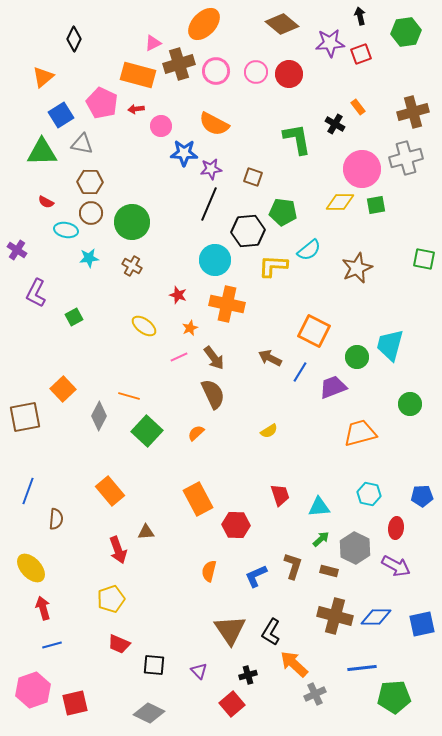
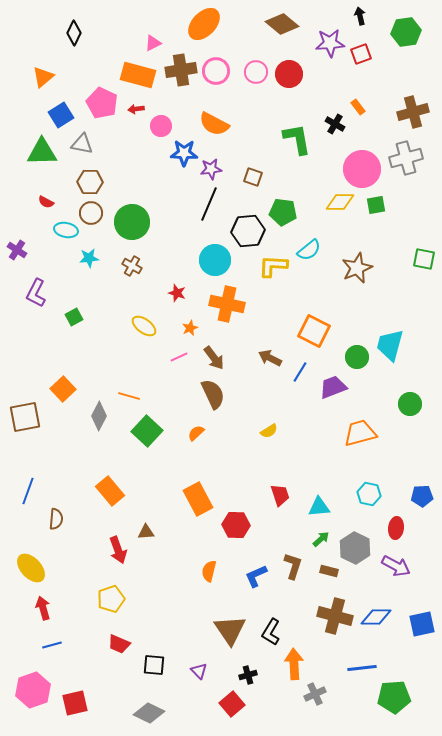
black diamond at (74, 39): moved 6 px up
brown cross at (179, 64): moved 2 px right, 6 px down; rotated 8 degrees clockwise
red star at (178, 295): moved 1 px left, 2 px up
orange arrow at (294, 664): rotated 44 degrees clockwise
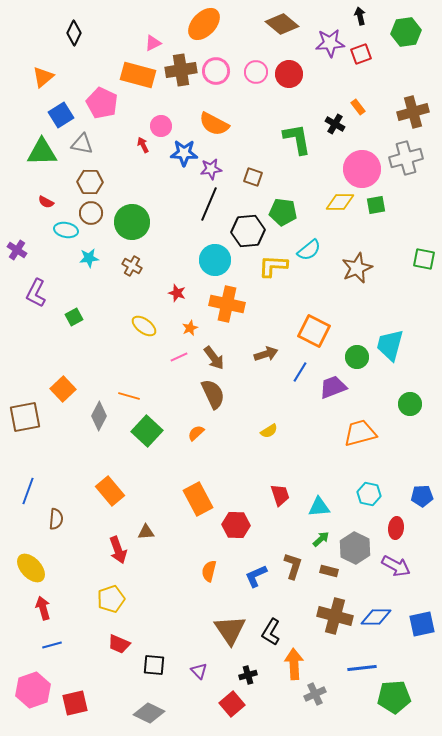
red arrow at (136, 109): moved 7 px right, 36 px down; rotated 70 degrees clockwise
brown arrow at (270, 358): moved 4 px left, 4 px up; rotated 135 degrees clockwise
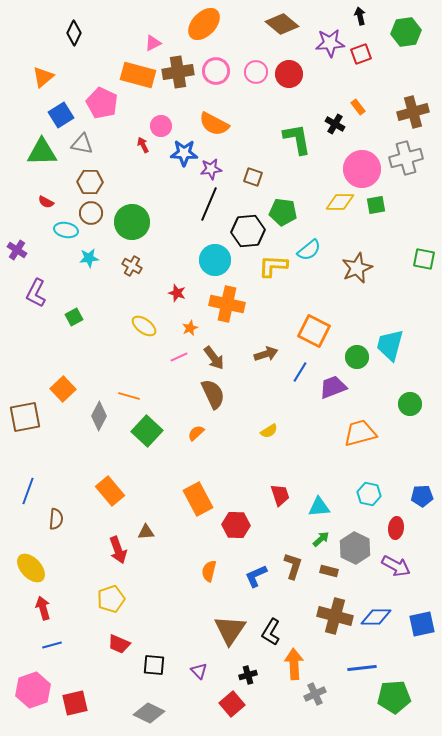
brown cross at (181, 70): moved 3 px left, 2 px down
brown triangle at (230, 630): rotated 8 degrees clockwise
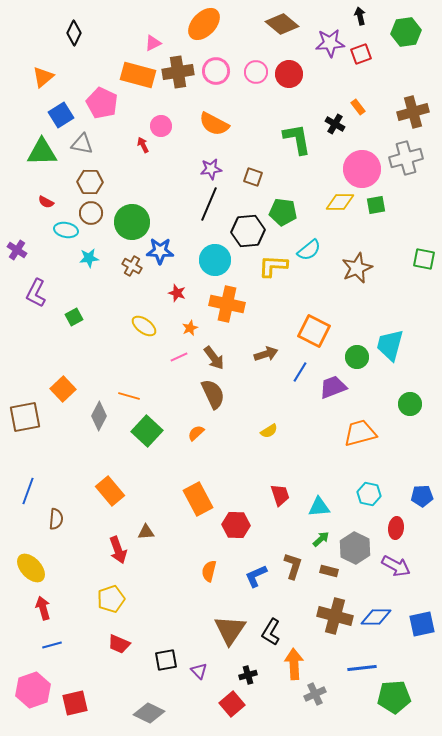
blue star at (184, 153): moved 24 px left, 98 px down
black square at (154, 665): moved 12 px right, 5 px up; rotated 15 degrees counterclockwise
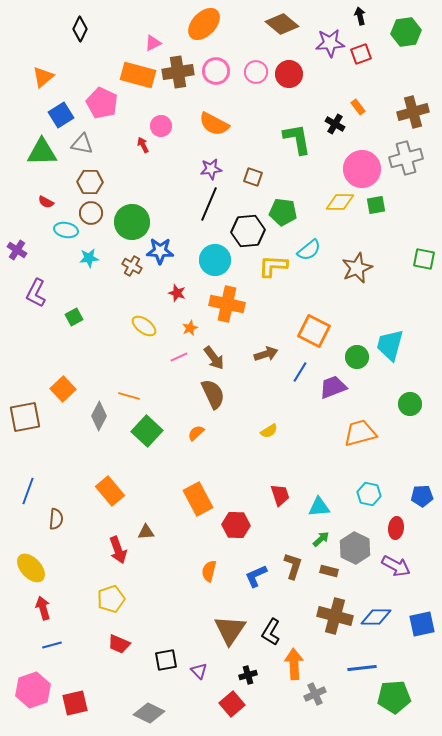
black diamond at (74, 33): moved 6 px right, 4 px up
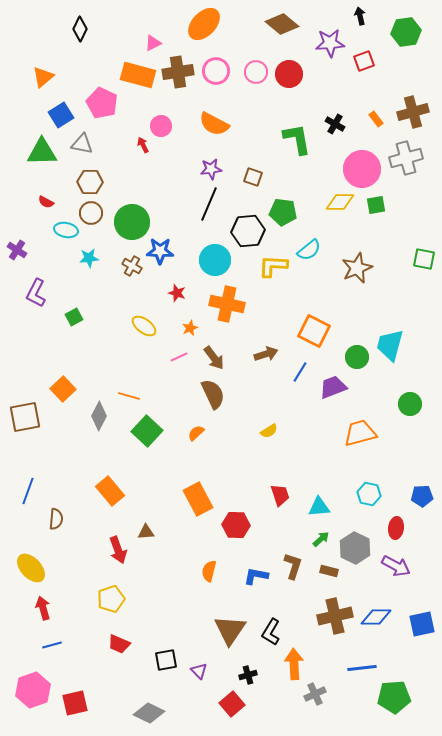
red square at (361, 54): moved 3 px right, 7 px down
orange rectangle at (358, 107): moved 18 px right, 12 px down
blue L-shape at (256, 576): rotated 35 degrees clockwise
brown cross at (335, 616): rotated 28 degrees counterclockwise
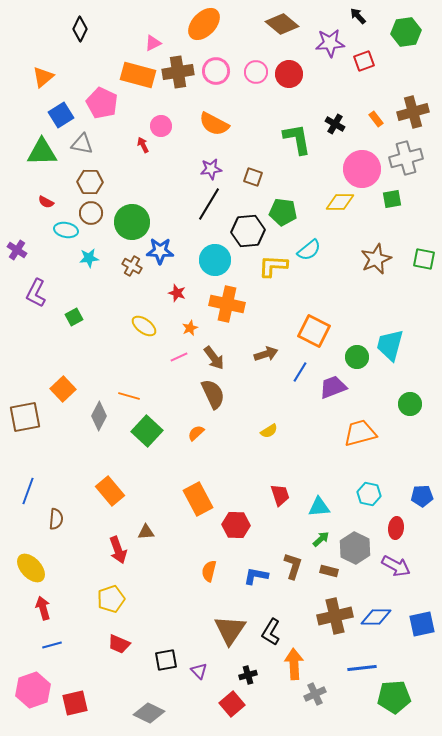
black arrow at (360, 16): moved 2 px left; rotated 30 degrees counterclockwise
black line at (209, 204): rotated 8 degrees clockwise
green square at (376, 205): moved 16 px right, 6 px up
brown star at (357, 268): moved 19 px right, 9 px up
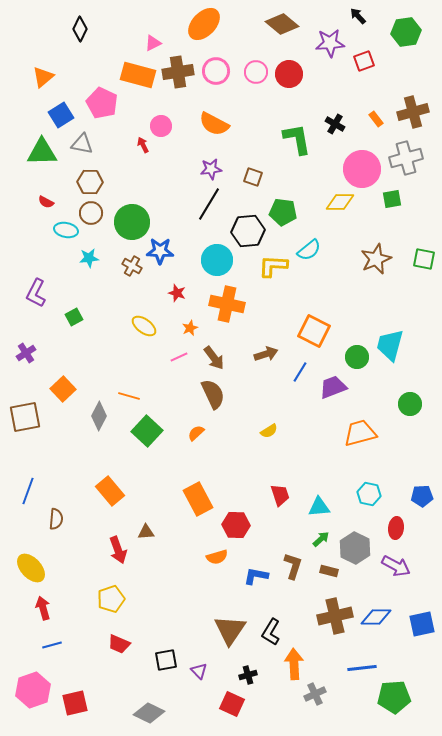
purple cross at (17, 250): moved 9 px right, 103 px down; rotated 24 degrees clockwise
cyan circle at (215, 260): moved 2 px right
orange semicircle at (209, 571): moved 8 px right, 14 px up; rotated 120 degrees counterclockwise
red square at (232, 704): rotated 25 degrees counterclockwise
